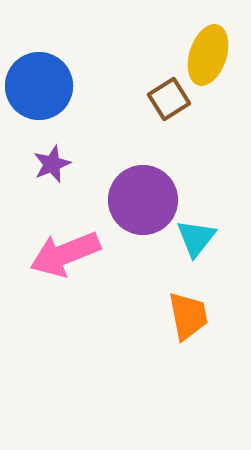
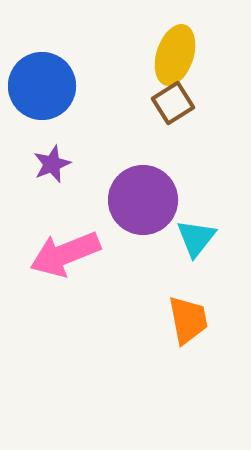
yellow ellipse: moved 33 px left
blue circle: moved 3 px right
brown square: moved 4 px right, 4 px down
orange trapezoid: moved 4 px down
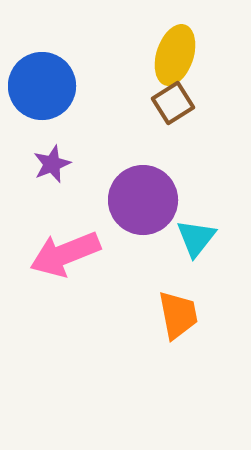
orange trapezoid: moved 10 px left, 5 px up
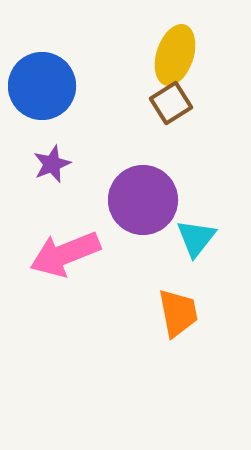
brown square: moved 2 px left
orange trapezoid: moved 2 px up
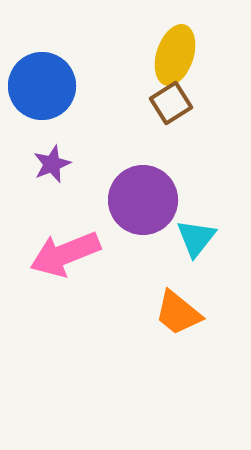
orange trapezoid: rotated 140 degrees clockwise
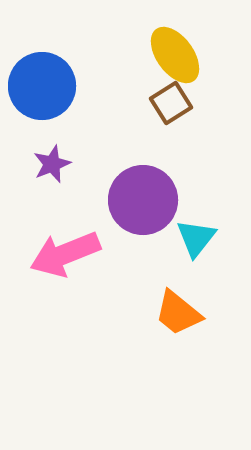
yellow ellipse: rotated 54 degrees counterclockwise
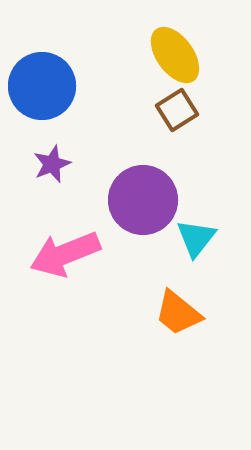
brown square: moved 6 px right, 7 px down
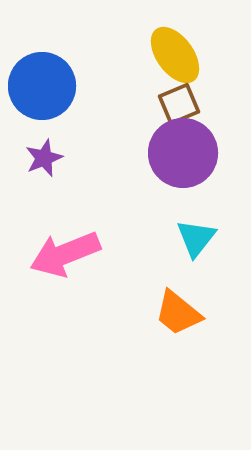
brown square: moved 2 px right, 6 px up; rotated 9 degrees clockwise
purple star: moved 8 px left, 6 px up
purple circle: moved 40 px right, 47 px up
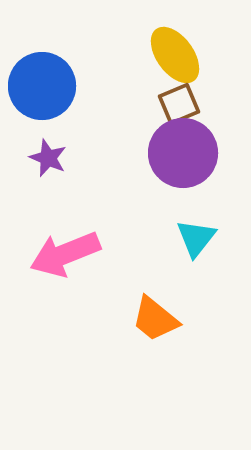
purple star: moved 4 px right; rotated 27 degrees counterclockwise
orange trapezoid: moved 23 px left, 6 px down
